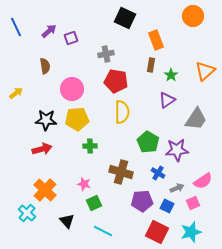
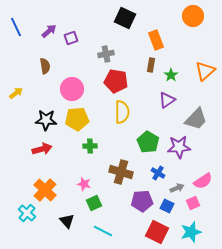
gray trapezoid: rotated 10 degrees clockwise
purple star: moved 2 px right, 3 px up
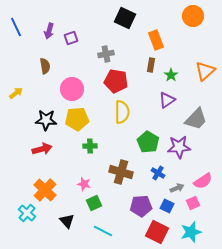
purple arrow: rotated 147 degrees clockwise
purple pentagon: moved 1 px left, 5 px down
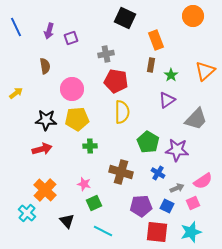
purple star: moved 2 px left, 3 px down; rotated 10 degrees clockwise
red square: rotated 20 degrees counterclockwise
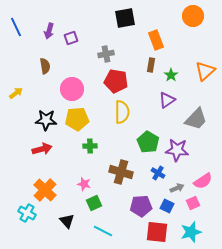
black square: rotated 35 degrees counterclockwise
cyan cross: rotated 12 degrees counterclockwise
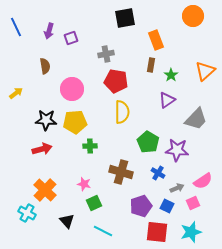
yellow pentagon: moved 2 px left, 3 px down
purple pentagon: rotated 15 degrees counterclockwise
